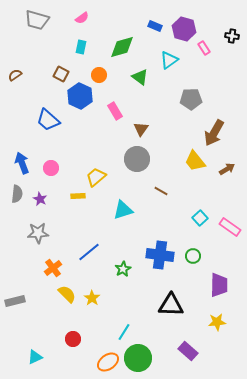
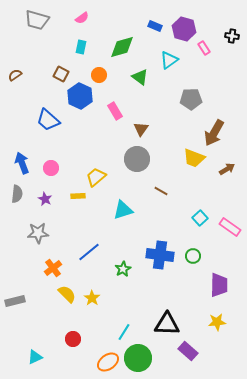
yellow trapezoid at (195, 161): moved 1 px left, 3 px up; rotated 30 degrees counterclockwise
purple star at (40, 199): moved 5 px right
black triangle at (171, 305): moved 4 px left, 19 px down
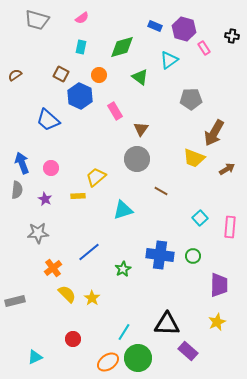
gray semicircle at (17, 194): moved 4 px up
pink rectangle at (230, 227): rotated 60 degrees clockwise
yellow star at (217, 322): rotated 18 degrees counterclockwise
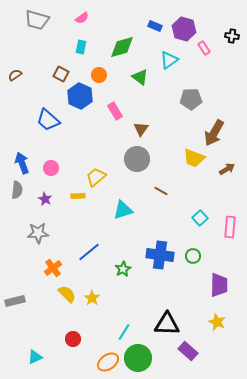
yellow star at (217, 322): rotated 24 degrees counterclockwise
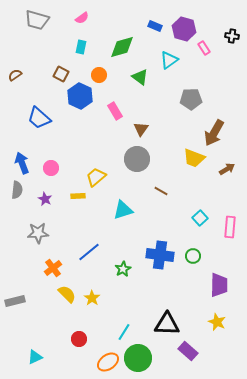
blue trapezoid at (48, 120): moved 9 px left, 2 px up
red circle at (73, 339): moved 6 px right
